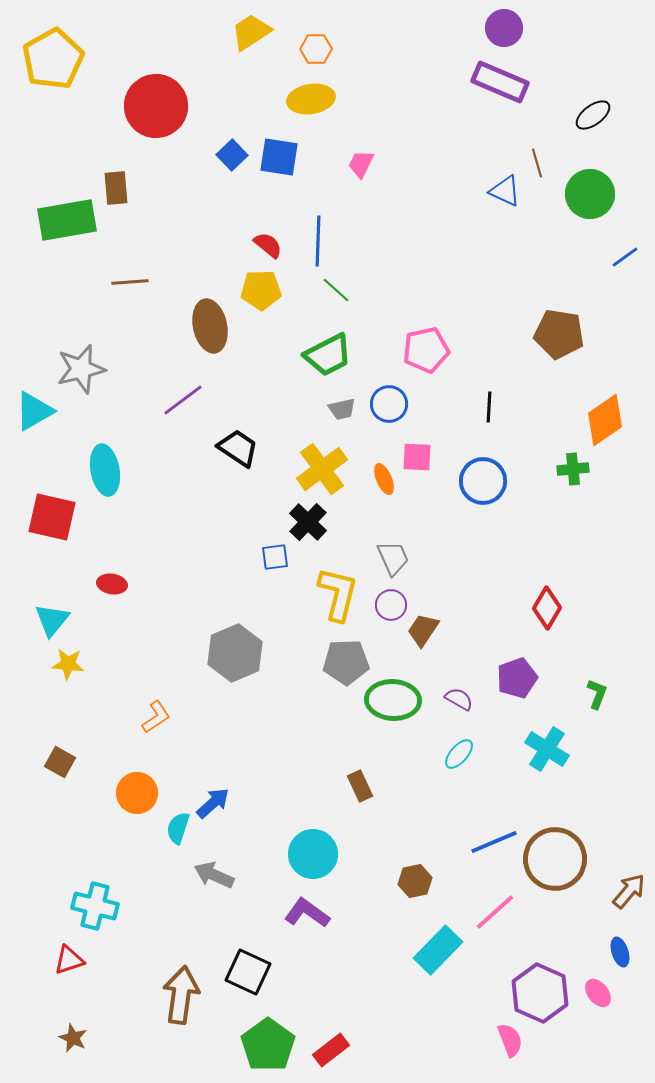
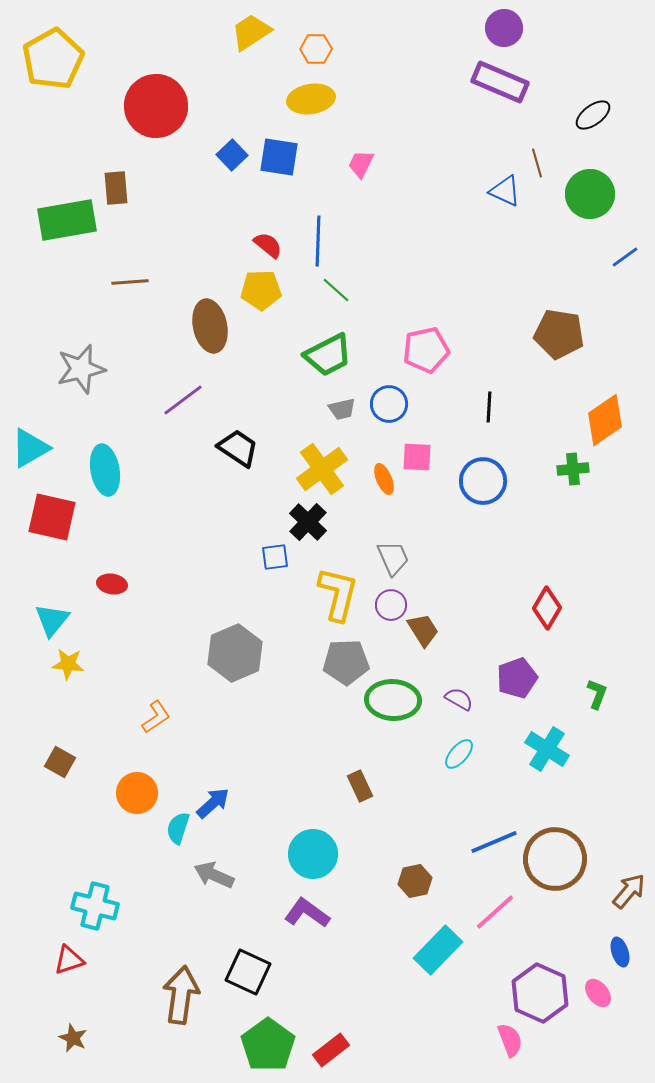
cyan triangle at (34, 411): moved 4 px left, 37 px down
brown trapezoid at (423, 630): rotated 114 degrees clockwise
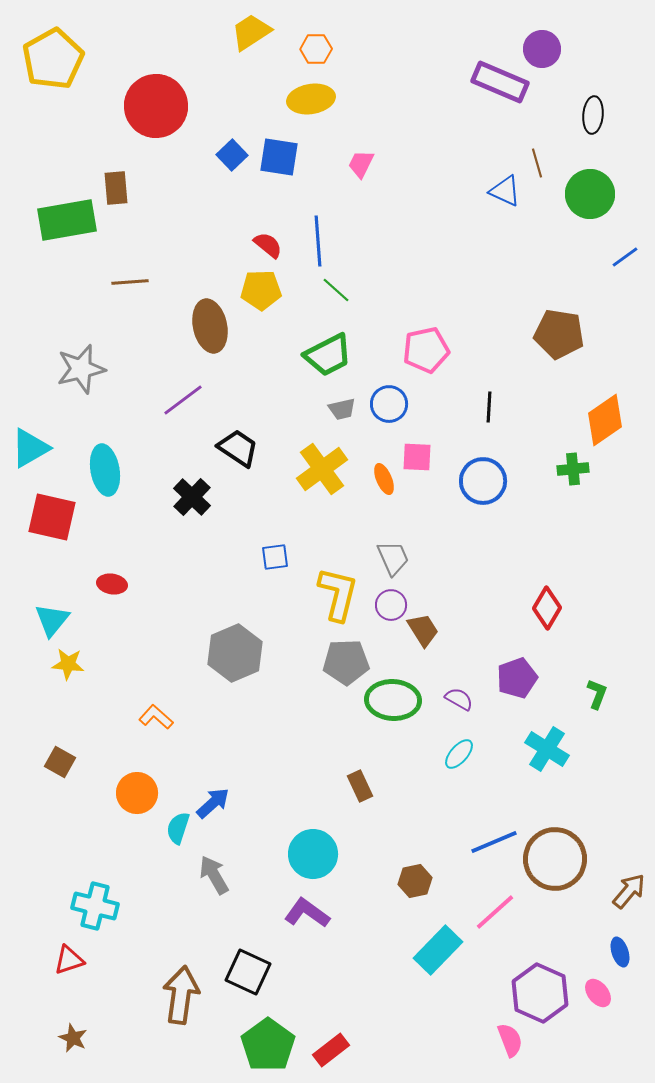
purple circle at (504, 28): moved 38 px right, 21 px down
black ellipse at (593, 115): rotated 48 degrees counterclockwise
blue line at (318, 241): rotated 6 degrees counterclockwise
black cross at (308, 522): moved 116 px left, 25 px up
orange L-shape at (156, 717): rotated 104 degrees counterclockwise
gray arrow at (214, 875): rotated 36 degrees clockwise
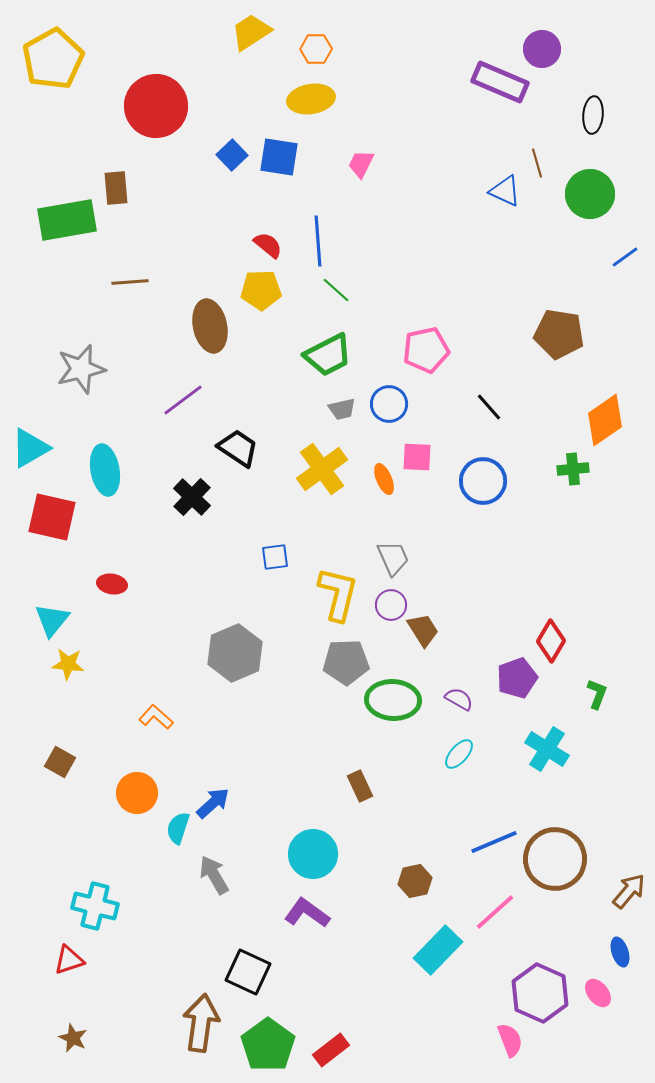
black line at (489, 407): rotated 44 degrees counterclockwise
red diamond at (547, 608): moved 4 px right, 33 px down
brown arrow at (181, 995): moved 20 px right, 28 px down
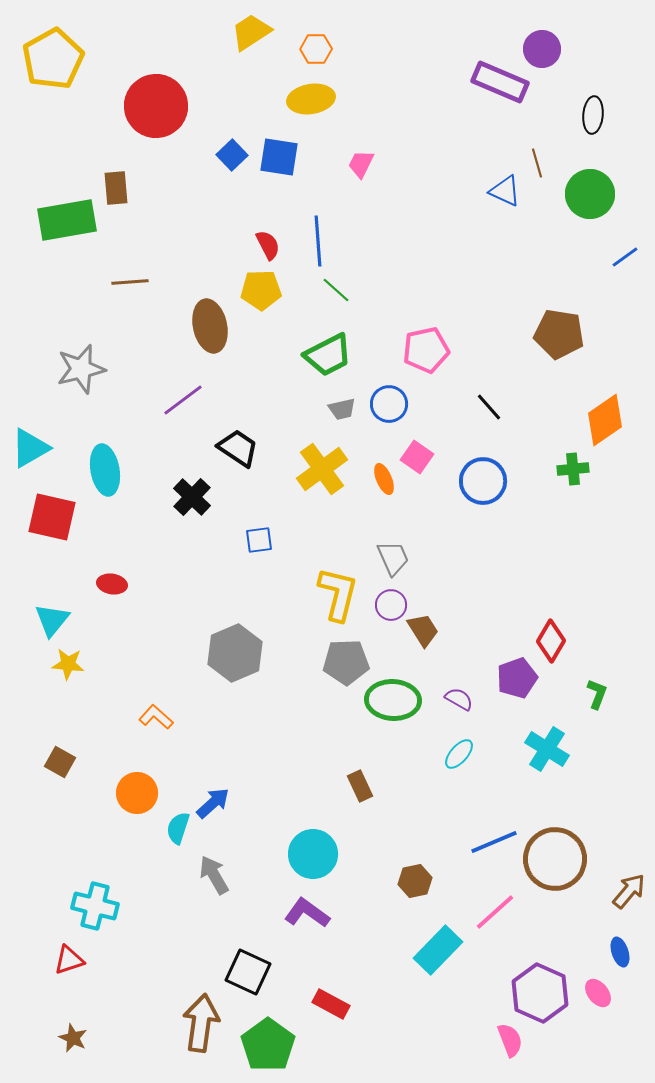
red semicircle at (268, 245): rotated 24 degrees clockwise
pink square at (417, 457): rotated 32 degrees clockwise
blue square at (275, 557): moved 16 px left, 17 px up
red rectangle at (331, 1050): moved 46 px up; rotated 66 degrees clockwise
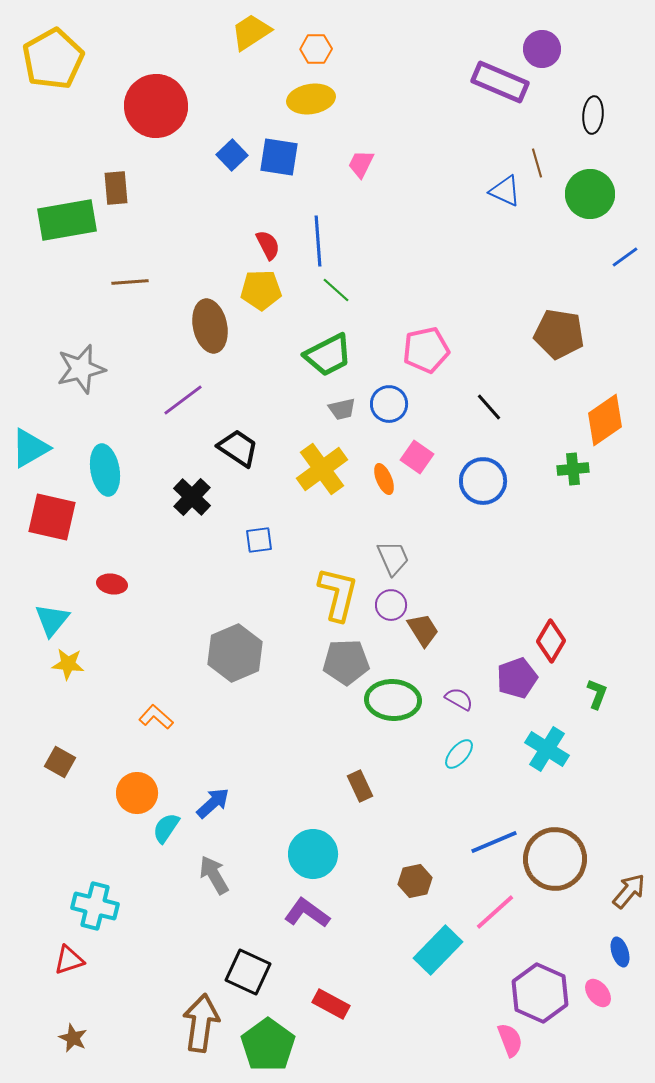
cyan semicircle at (178, 828): moved 12 px left; rotated 16 degrees clockwise
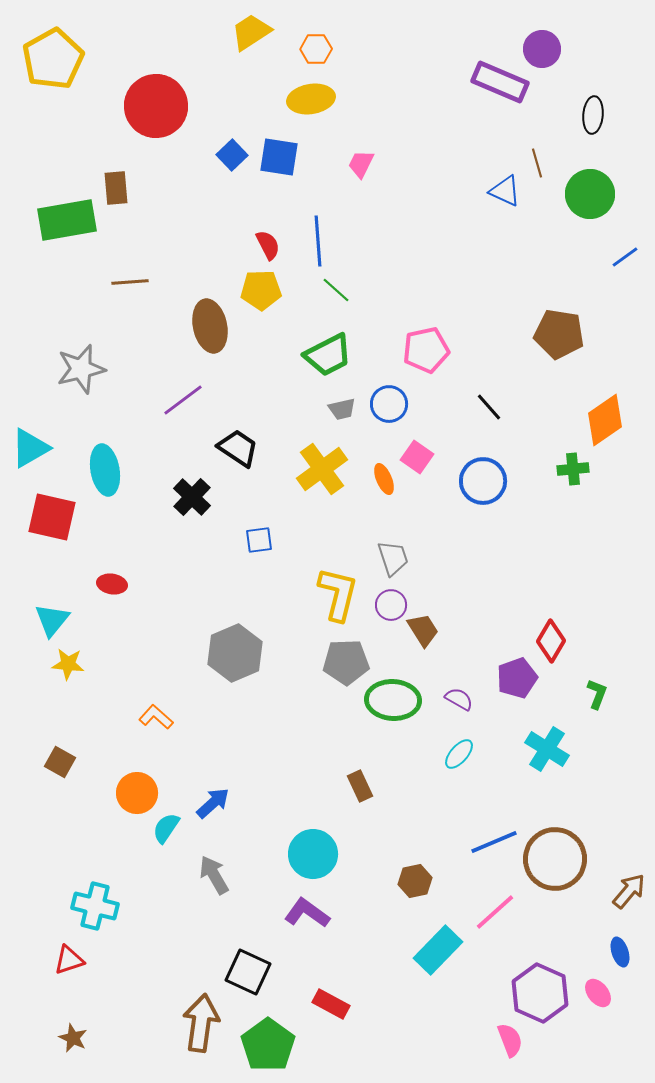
gray trapezoid at (393, 558): rotated 6 degrees clockwise
